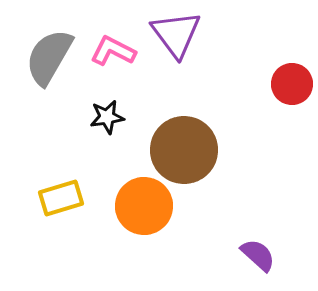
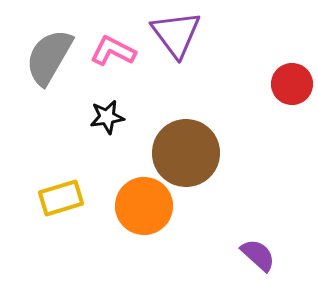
brown circle: moved 2 px right, 3 px down
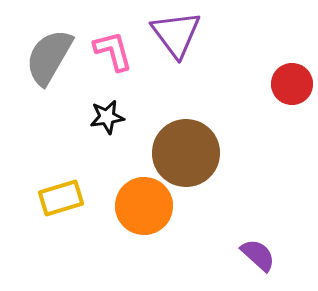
pink L-shape: rotated 48 degrees clockwise
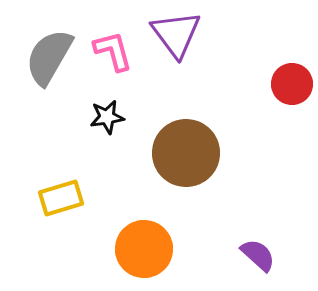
orange circle: moved 43 px down
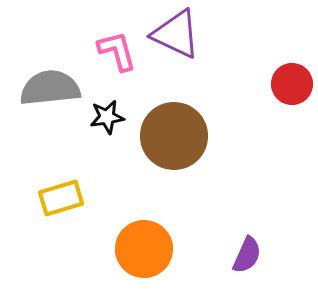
purple triangle: rotated 28 degrees counterclockwise
pink L-shape: moved 4 px right
gray semicircle: moved 1 px right, 31 px down; rotated 54 degrees clockwise
brown circle: moved 12 px left, 17 px up
purple semicircle: moved 11 px left; rotated 72 degrees clockwise
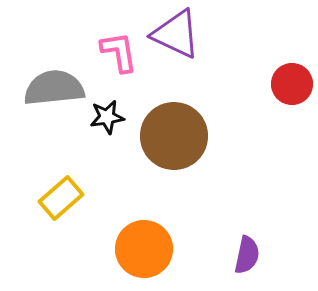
pink L-shape: moved 2 px right, 1 px down; rotated 6 degrees clockwise
gray semicircle: moved 4 px right
yellow rectangle: rotated 24 degrees counterclockwise
purple semicircle: rotated 12 degrees counterclockwise
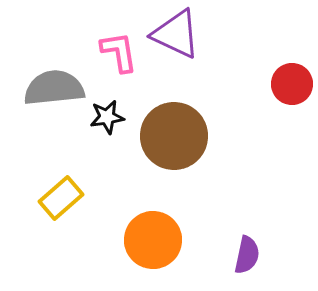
orange circle: moved 9 px right, 9 px up
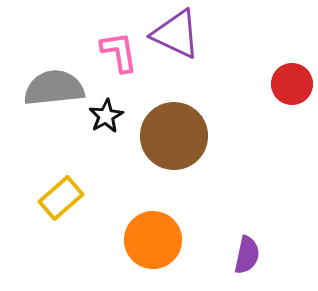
black star: moved 1 px left, 1 px up; rotated 20 degrees counterclockwise
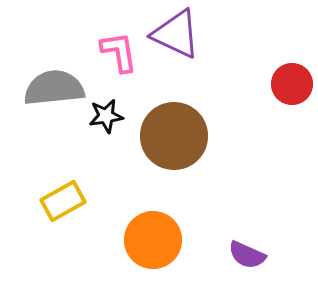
black star: rotated 20 degrees clockwise
yellow rectangle: moved 2 px right, 3 px down; rotated 12 degrees clockwise
purple semicircle: rotated 102 degrees clockwise
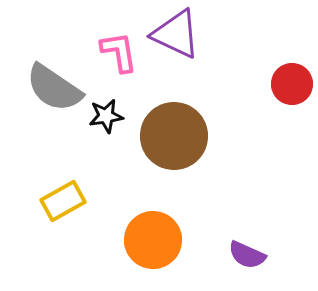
gray semicircle: rotated 140 degrees counterclockwise
